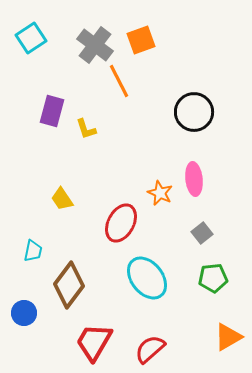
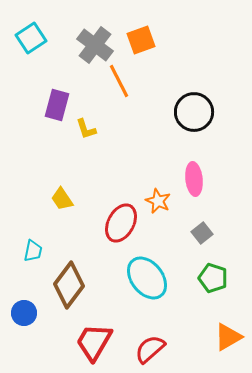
purple rectangle: moved 5 px right, 6 px up
orange star: moved 2 px left, 8 px down
green pentagon: rotated 24 degrees clockwise
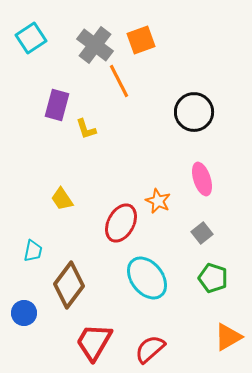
pink ellipse: moved 8 px right; rotated 12 degrees counterclockwise
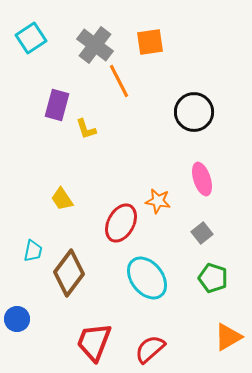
orange square: moved 9 px right, 2 px down; rotated 12 degrees clockwise
orange star: rotated 15 degrees counterclockwise
brown diamond: moved 12 px up
blue circle: moved 7 px left, 6 px down
red trapezoid: rotated 9 degrees counterclockwise
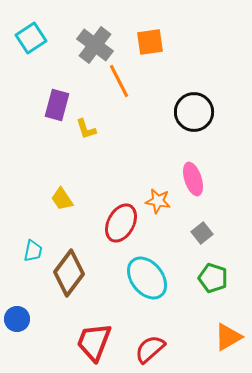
pink ellipse: moved 9 px left
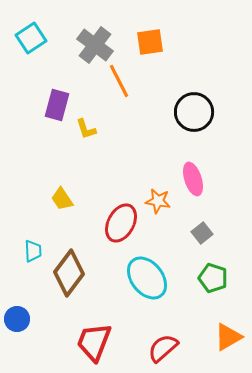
cyan trapezoid: rotated 15 degrees counterclockwise
red semicircle: moved 13 px right, 1 px up
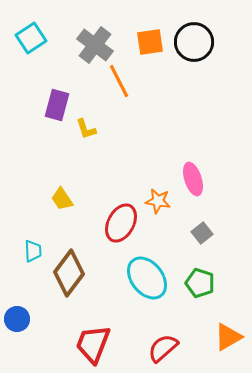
black circle: moved 70 px up
green pentagon: moved 13 px left, 5 px down
red trapezoid: moved 1 px left, 2 px down
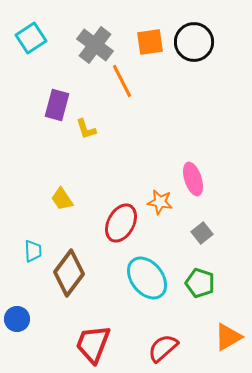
orange line: moved 3 px right
orange star: moved 2 px right, 1 px down
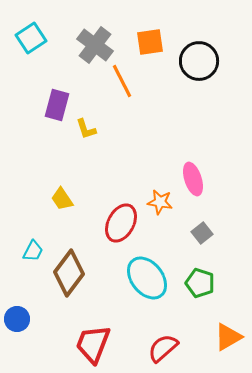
black circle: moved 5 px right, 19 px down
cyan trapezoid: rotated 30 degrees clockwise
